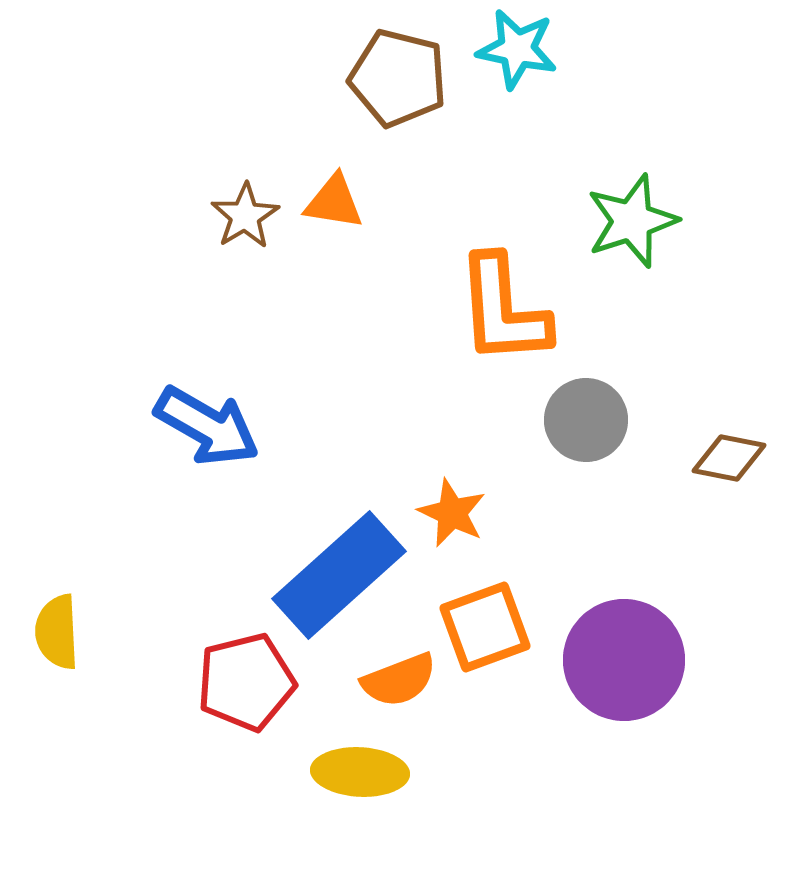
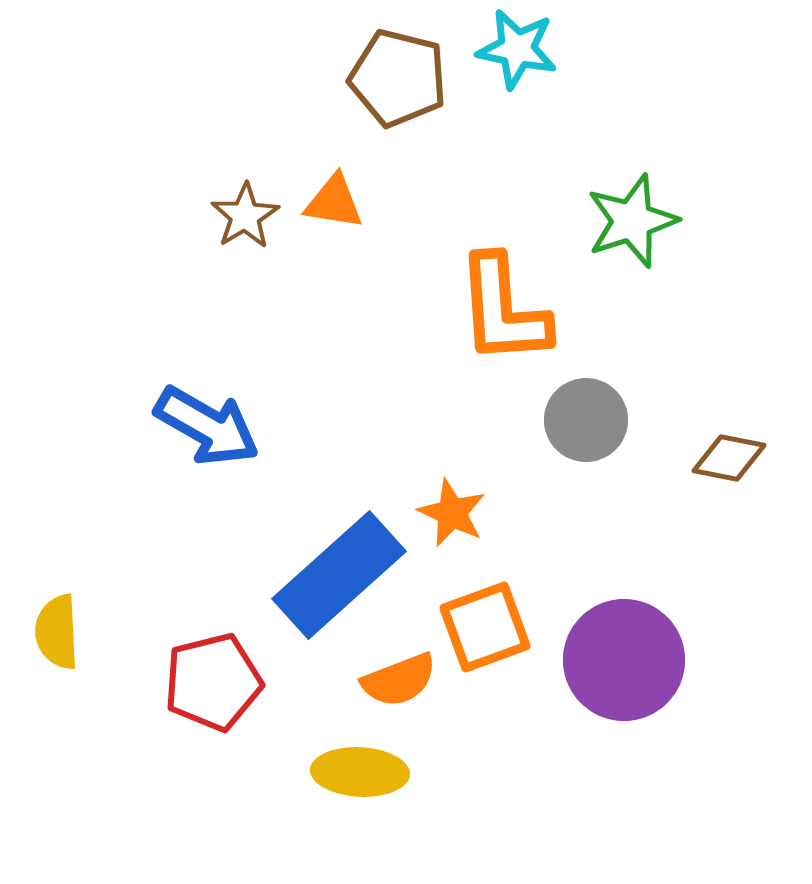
red pentagon: moved 33 px left
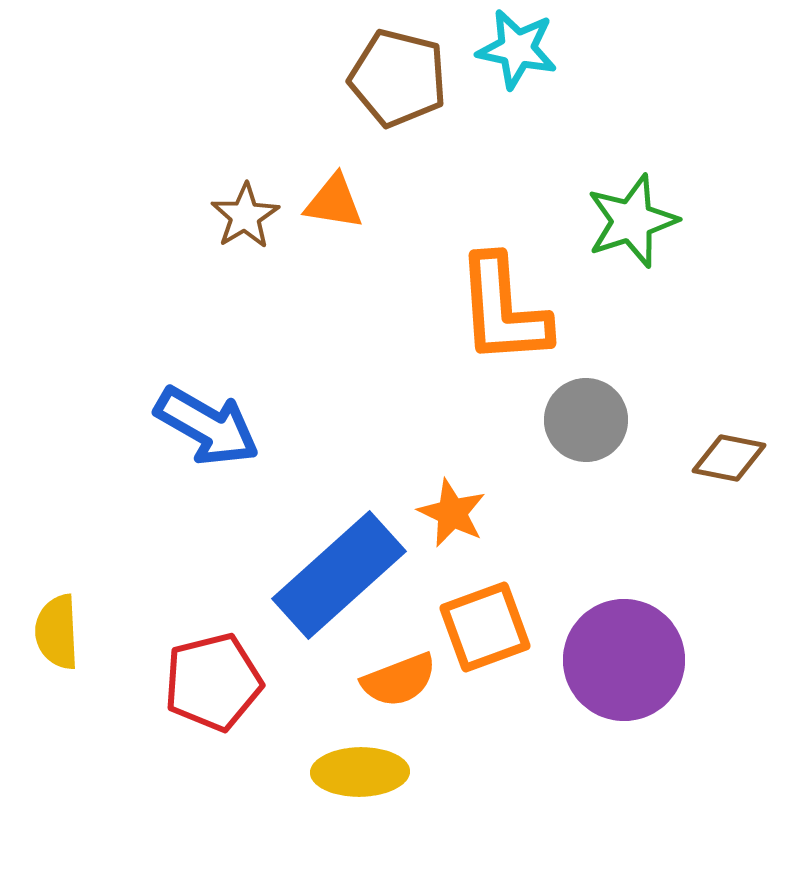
yellow ellipse: rotated 4 degrees counterclockwise
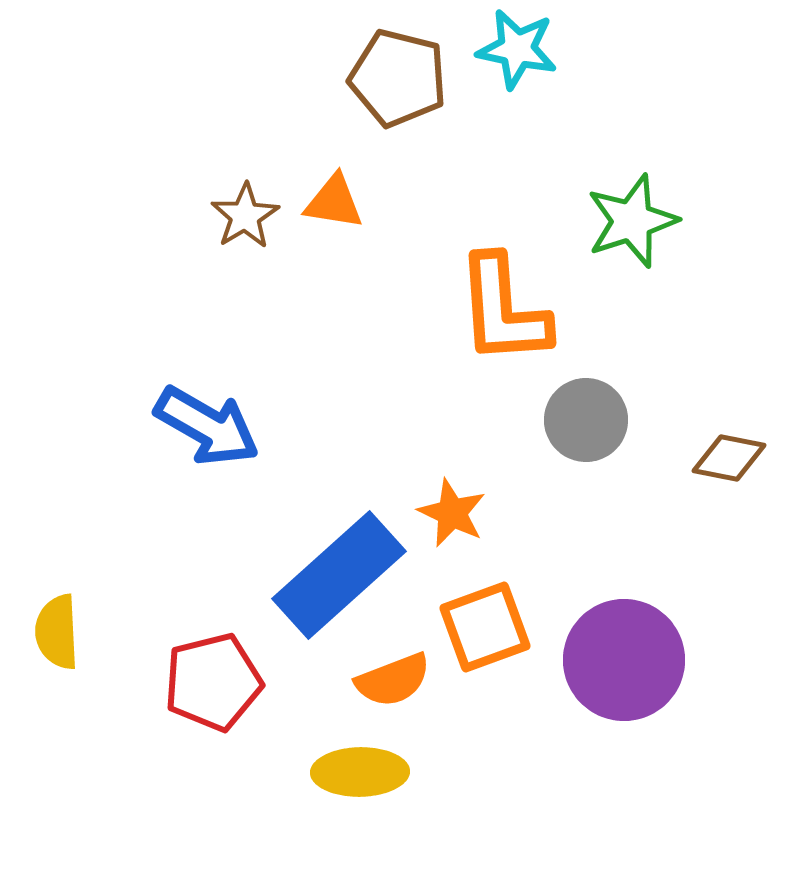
orange semicircle: moved 6 px left
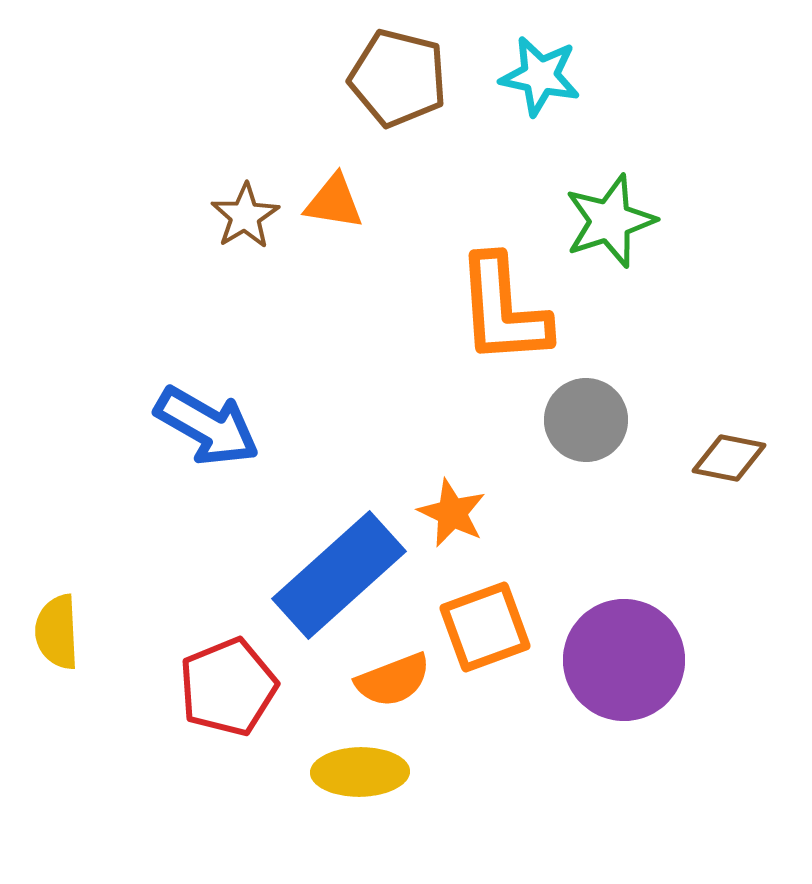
cyan star: moved 23 px right, 27 px down
green star: moved 22 px left
red pentagon: moved 15 px right, 5 px down; rotated 8 degrees counterclockwise
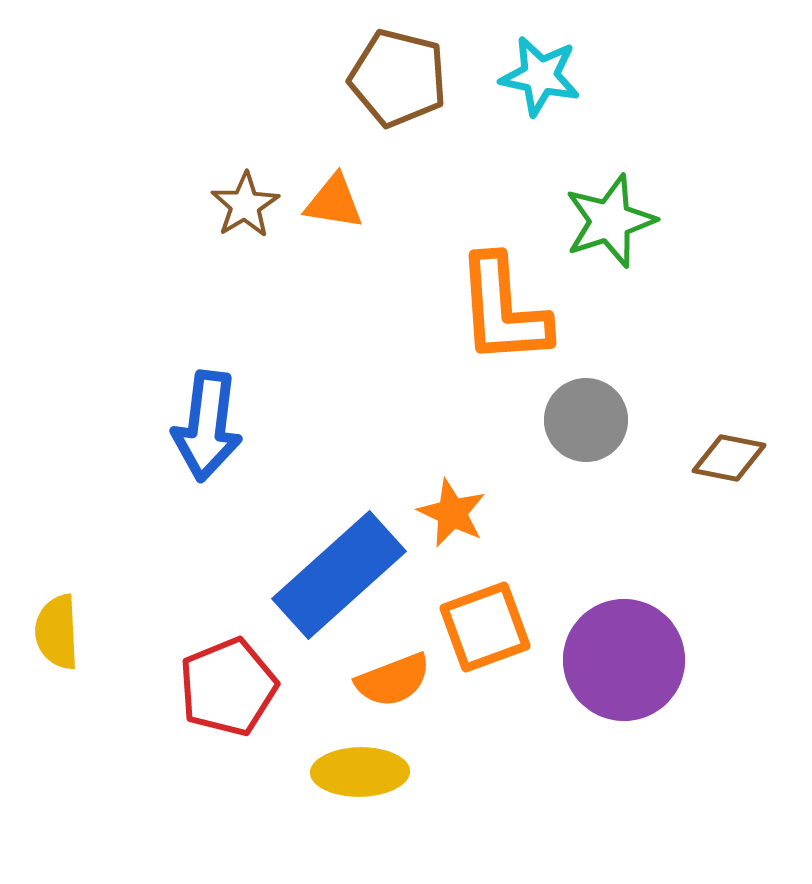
brown star: moved 11 px up
blue arrow: rotated 67 degrees clockwise
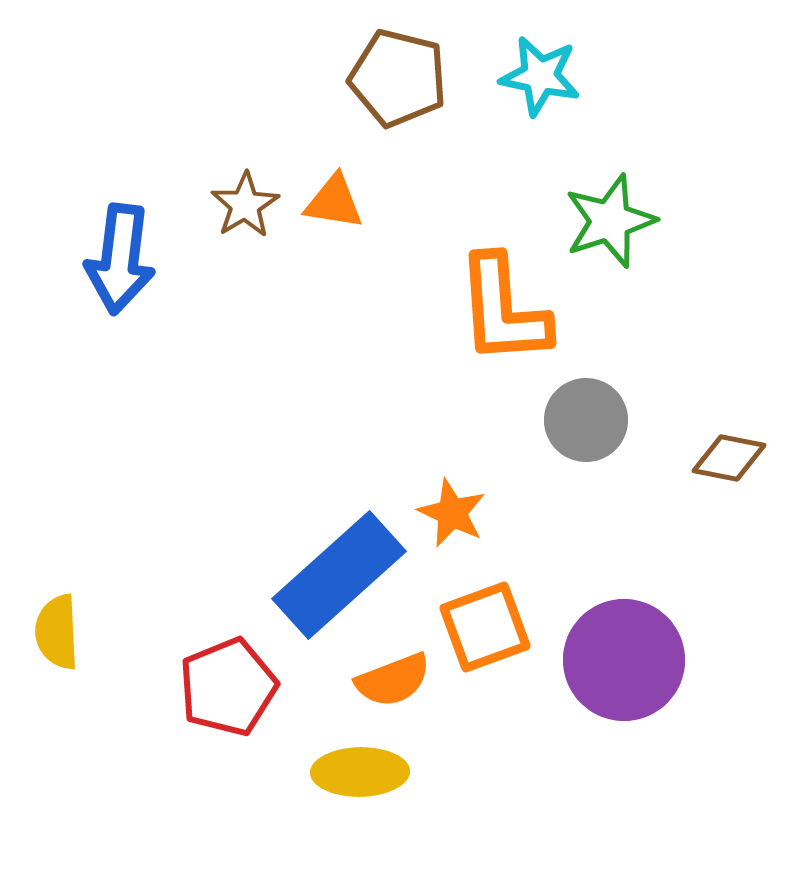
blue arrow: moved 87 px left, 167 px up
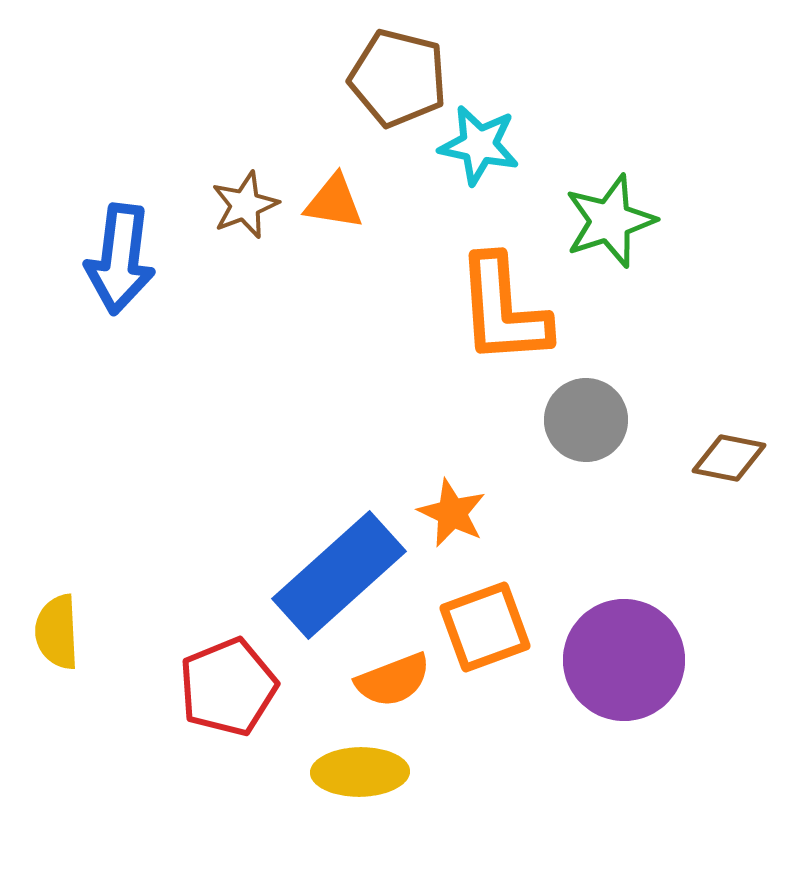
cyan star: moved 61 px left, 69 px down
brown star: rotated 10 degrees clockwise
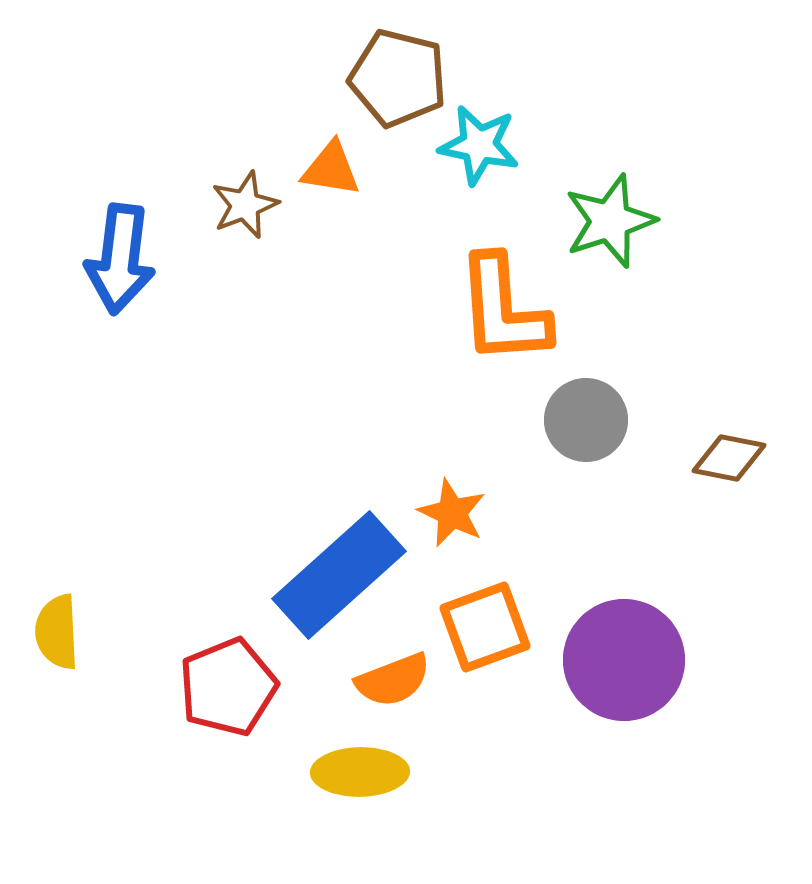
orange triangle: moved 3 px left, 33 px up
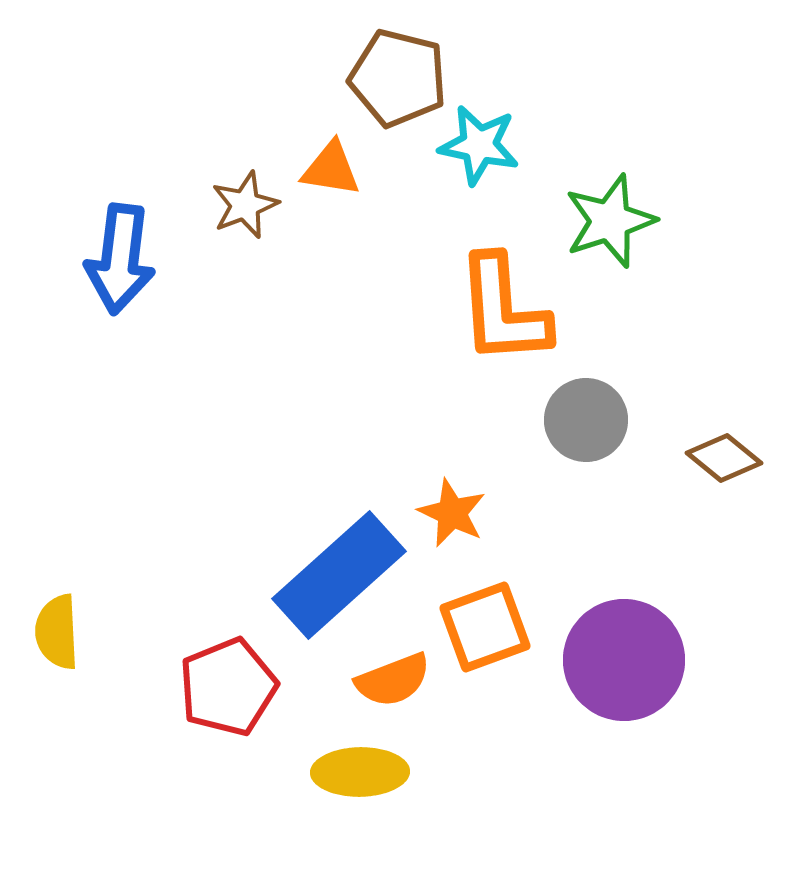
brown diamond: moved 5 px left; rotated 28 degrees clockwise
